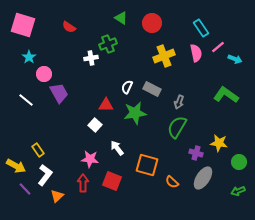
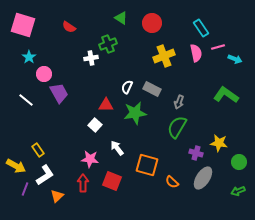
pink line: rotated 24 degrees clockwise
white L-shape: rotated 20 degrees clockwise
purple line: rotated 64 degrees clockwise
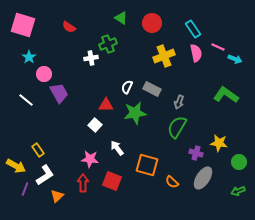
cyan rectangle: moved 8 px left, 1 px down
pink line: rotated 40 degrees clockwise
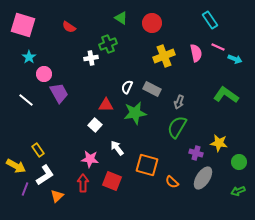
cyan rectangle: moved 17 px right, 9 px up
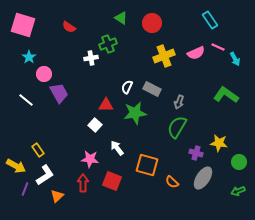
pink semicircle: rotated 78 degrees clockwise
cyan arrow: rotated 40 degrees clockwise
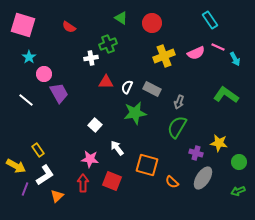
red triangle: moved 23 px up
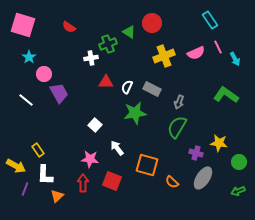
green triangle: moved 8 px right, 14 px down
pink line: rotated 40 degrees clockwise
white L-shape: rotated 125 degrees clockwise
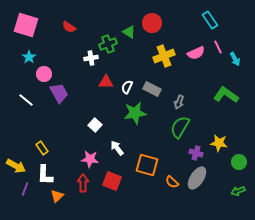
pink square: moved 3 px right
green semicircle: moved 3 px right
yellow rectangle: moved 4 px right, 2 px up
gray ellipse: moved 6 px left
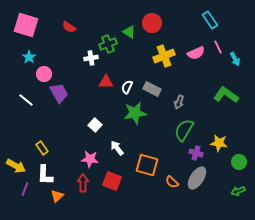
green semicircle: moved 4 px right, 3 px down
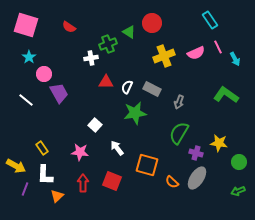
green semicircle: moved 5 px left, 3 px down
pink star: moved 10 px left, 7 px up
